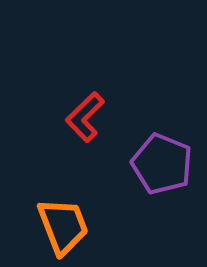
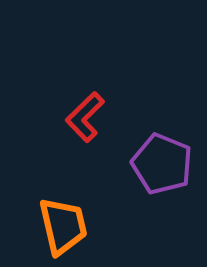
orange trapezoid: rotated 8 degrees clockwise
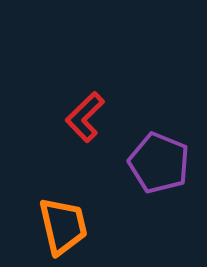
purple pentagon: moved 3 px left, 1 px up
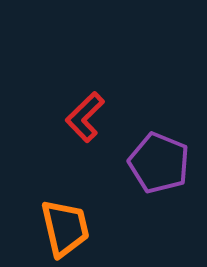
orange trapezoid: moved 2 px right, 2 px down
